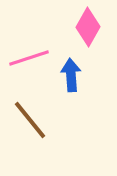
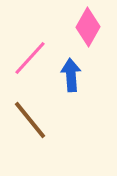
pink line: moved 1 px right; rotated 30 degrees counterclockwise
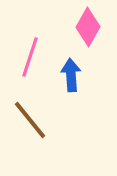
pink line: moved 1 px up; rotated 24 degrees counterclockwise
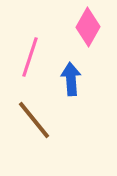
blue arrow: moved 4 px down
brown line: moved 4 px right
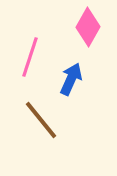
blue arrow: rotated 28 degrees clockwise
brown line: moved 7 px right
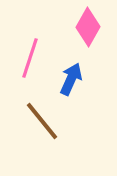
pink line: moved 1 px down
brown line: moved 1 px right, 1 px down
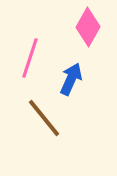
brown line: moved 2 px right, 3 px up
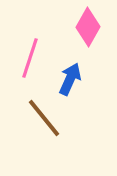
blue arrow: moved 1 px left
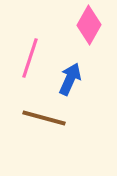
pink diamond: moved 1 px right, 2 px up
brown line: rotated 36 degrees counterclockwise
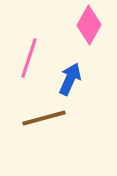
pink line: moved 1 px left
brown line: rotated 30 degrees counterclockwise
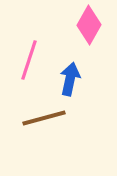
pink line: moved 2 px down
blue arrow: rotated 12 degrees counterclockwise
